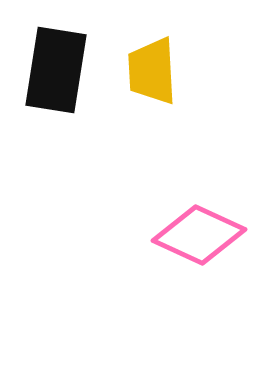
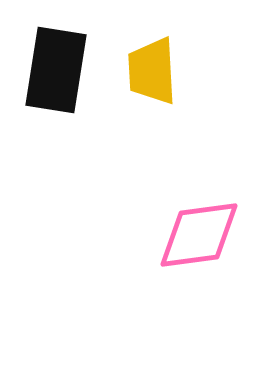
pink diamond: rotated 32 degrees counterclockwise
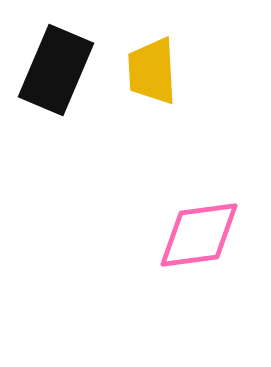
black rectangle: rotated 14 degrees clockwise
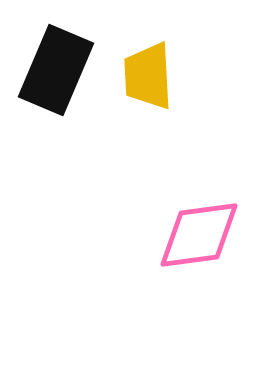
yellow trapezoid: moved 4 px left, 5 px down
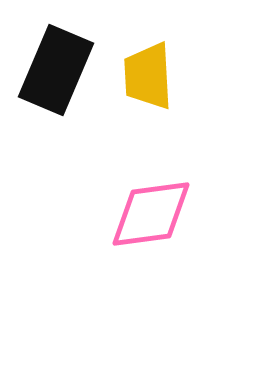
pink diamond: moved 48 px left, 21 px up
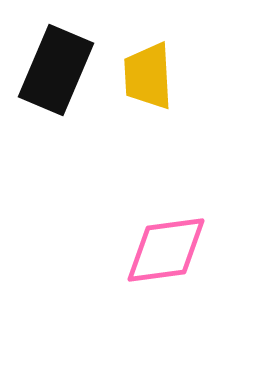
pink diamond: moved 15 px right, 36 px down
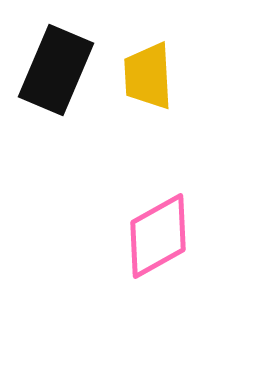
pink diamond: moved 8 px left, 14 px up; rotated 22 degrees counterclockwise
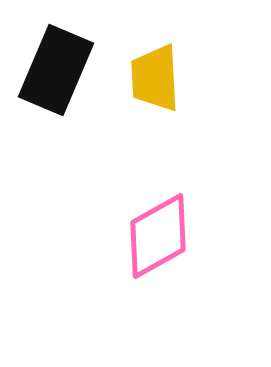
yellow trapezoid: moved 7 px right, 2 px down
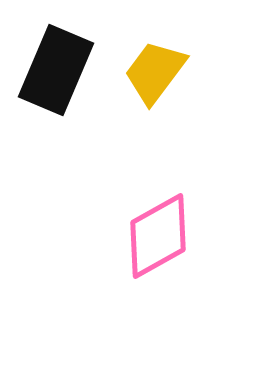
yellow trapezoid: moved 6 px up; rotated 40 degrees clockwise
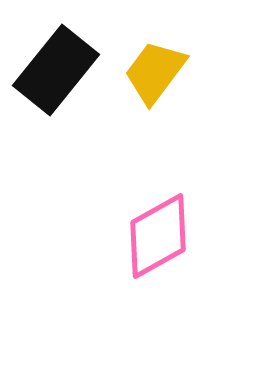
black rectangle: rotated 16 degrees clockwise
